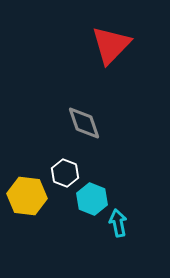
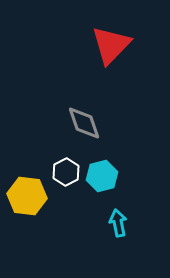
white hexagon: moved 1 px right, 1 px up; rotated 12 degrees clockwise
cyan hexagon: moved 10 px right, 23 px up; rotated 24 degrees clockwise
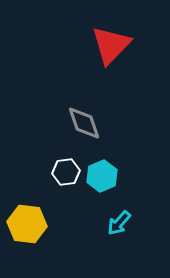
white hexagon: rotated 20 degrees clockwise
cyan hexagon: rotated 8 degrees counterclockwise
yellow hexagon: moved 28 px down
cyan arrow: moved 1 px right; rotated 128 degrees counterclockwise
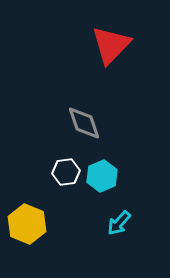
yellow hexagon: rotated 15 degrees clockwise
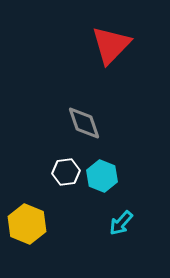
cyan hexagon: rotated 16 degrees counterclockwise
cyan arrow: moved 2 px right
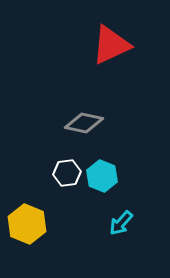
red triangle: rotated 21 degrees clockwise
gray diamond: rotated 60 degrees counterclockwise
white hexagon: moved 1 px right, 1 px down
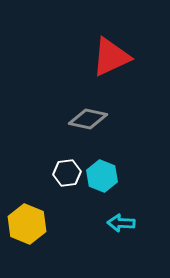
red triangle: moved 12 px down
gray diamond: moved 4 px right, 4 px up
cyan arrow: rotated 52 degrees clockwise
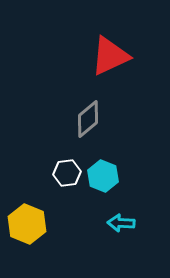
red triangle: moved 1 px left, 1 px up
gray diamond: rotated 51 degrees counterclockwise
cyan hexagon: moved 1 px right
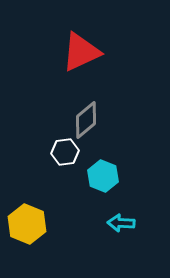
red triangle: moved 29 px left, 4 px up
gray diamond: moved 2 px left, 1 px down
white hexagon: moved 2 px left, 21 px up
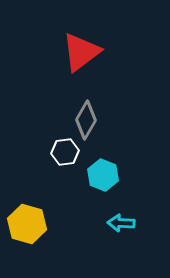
red triangle: rotated 12 degrees counterclockwise
gray diamond: rotated 21 degrees counterclockwise
cyan hexagon: moved 1 px up
yellow hexagon: rotated 6 degrees counterclockwise
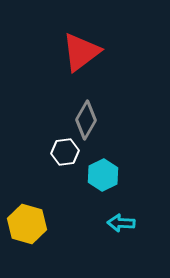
cyan hexagon: rotated 12 degrees clockwise
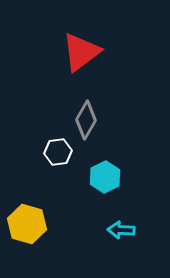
white hexagon: moved 7 px left
cyan hexagon: moved 2 px right, 2 px down
cyan arrow: moved 7 px down
